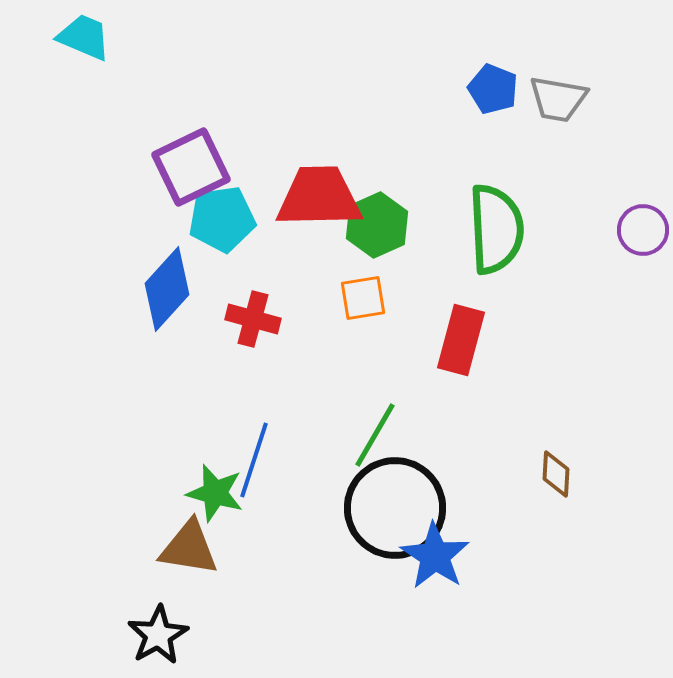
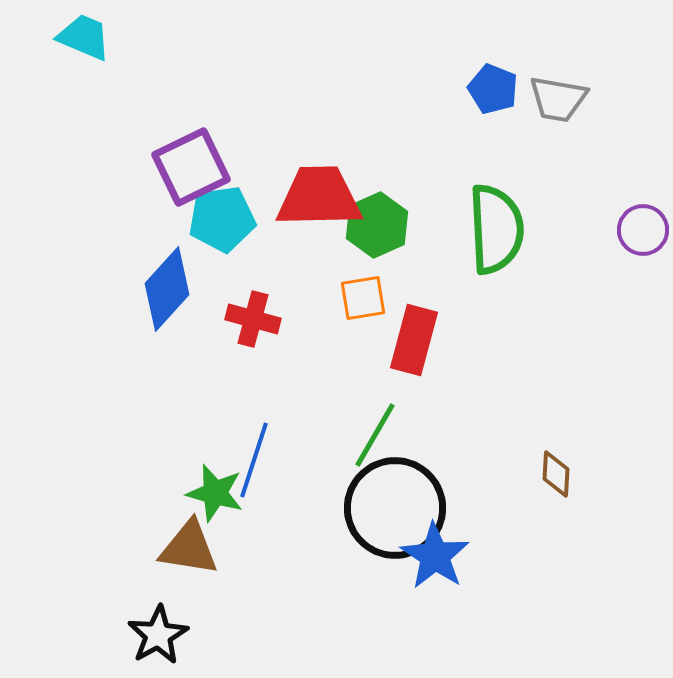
red rectangle: moved 47 px left
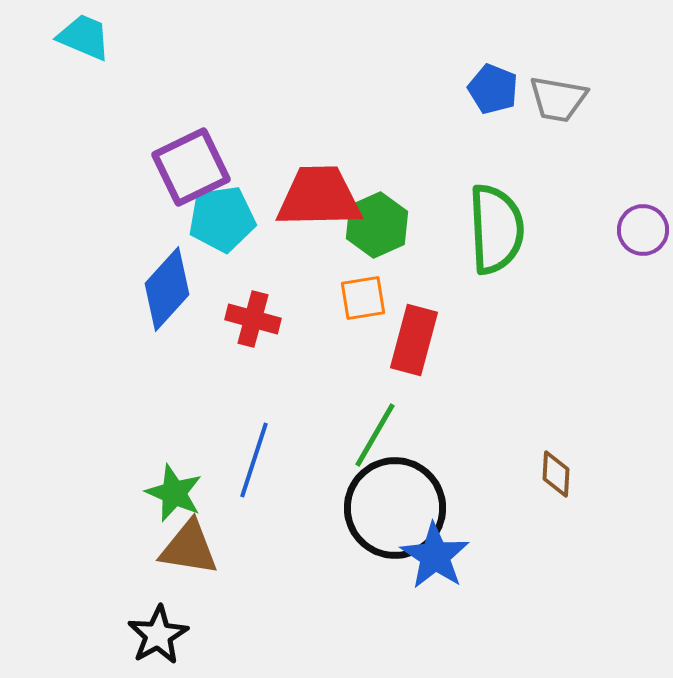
green star: moved 41 px left; rotated 8 degrees clockwise
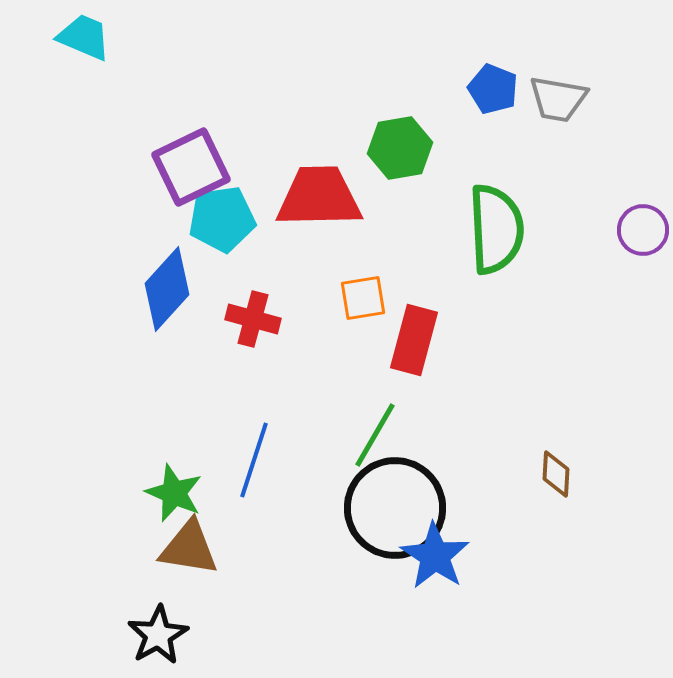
green hexagon: moved 23 px right, 77 px up; rotated 14 degrees clockwise
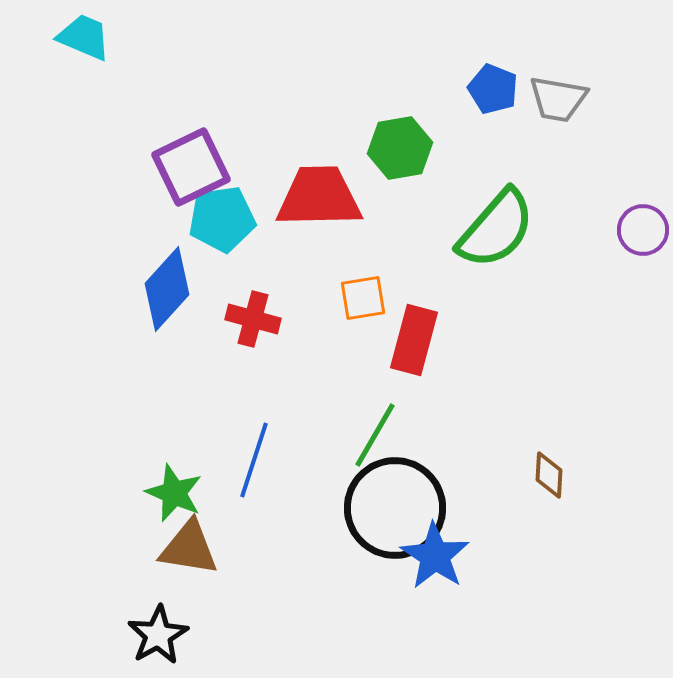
green semicircle: rotated 44 degrees clockwise
brown diamond: moved 7 px left, 1 px down
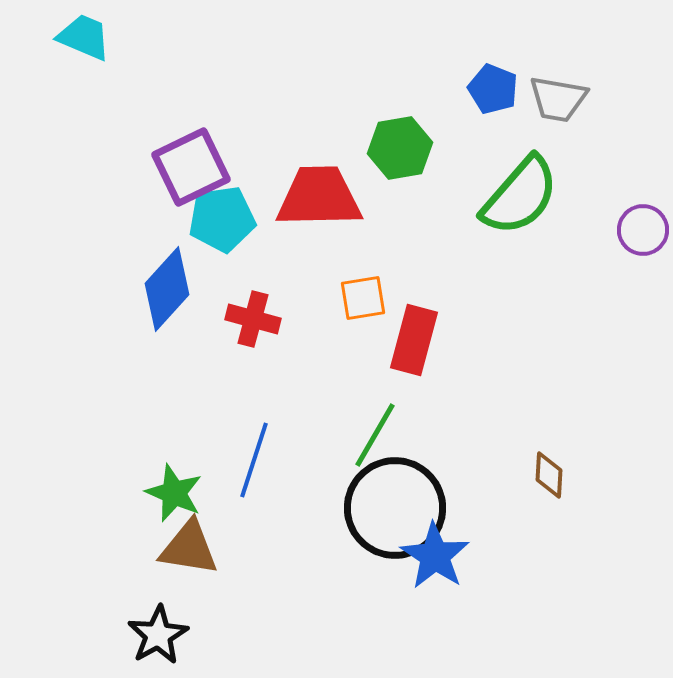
green semicircle: moved 24 px right, 33 px up
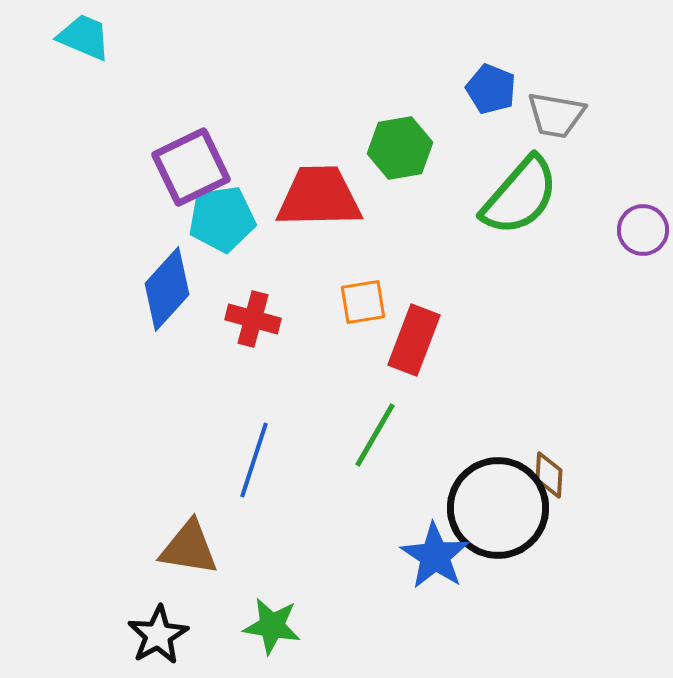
blue pentagon: moved 2 px left
gray trapezoid: moved 2 px left, 16 px down
orange square: moved 4 px down
red rectangle: rotated 6 degrees clockwise
green star: moved 98 px right, 133 px down; rotated 14 degrees counterclockwise
black circle: moved 103 px right
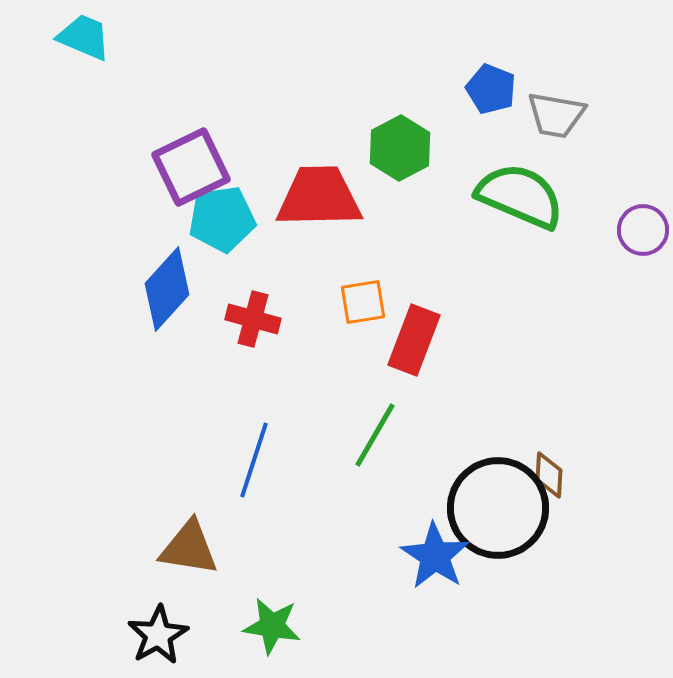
green hexagon: rotated 18 degrees counterclockwise
green semicircle: rotated 108 degrees counterclockwise
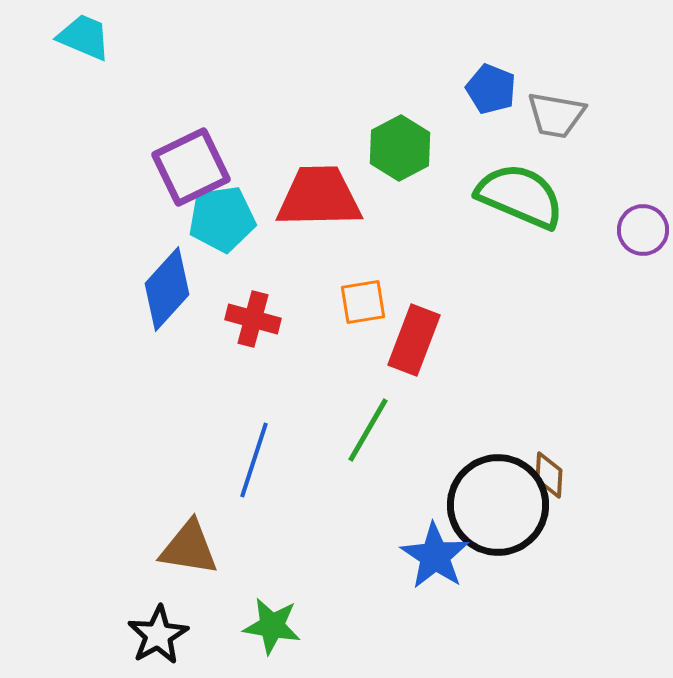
green line: moved 7 px left, 5 px up
black circle: moved 3 px up
